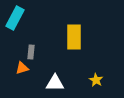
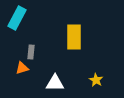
cyan rectangle: moved 2 px right
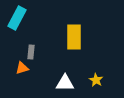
white triangle: moved 10 px right
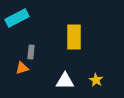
cyan rectangle: rotated 35 degrees clockwise
white triangle: moved 2 px up
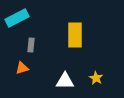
yellow rectangle: moved 1 px right, 2 px up
gray rectangle: moved 7 px up
yellow star: moved 2 px up
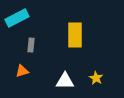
orange triangle: moved 3 px down
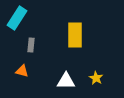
cyan rectangle: rotated 30 degrees counterclockwise
orange triangle: rotated 32 degrees clockwise
white triangle: moved 1 px right
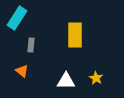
orange triangle: rotated 24 degrees clockwise
